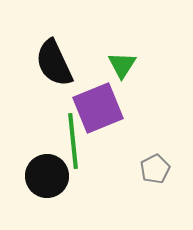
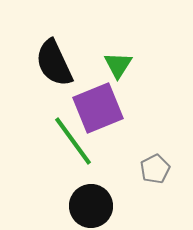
green triangle: moved 4 px left
green line: rotated 30 degrees counterclockwise
black circle: moved 44 px right, 30 px down
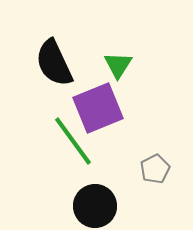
black circle: moved 4 px right
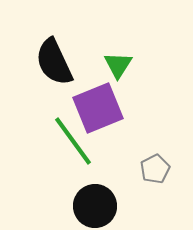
black semicircle: moved 1 px up
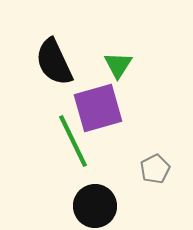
purple square: rotated 6 degrees clockwise
green line: rotated 10 degrees clockwise
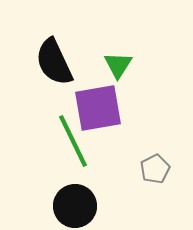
purple square: rotated 6 degrees clockwise
black circle: moved 20 px left
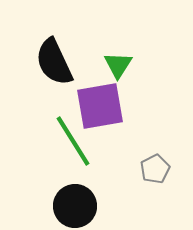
purple square: moved 2 px right, 2 px up
green line: rotated 6 degrees counterclockwise
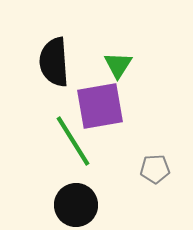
black semicircle: rotated 21 degrees clockwise
gray pentagon: rotated 24 degrees clockwise
black circle: moved 1 px right, 1 px up
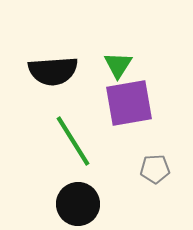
black semicircle: moved 1 px left, 9 px down; rotated 90 degrees counterclockwise
purple square: moved 29 px right, 3 px up
black circle: moved 2 px right, 1 px up
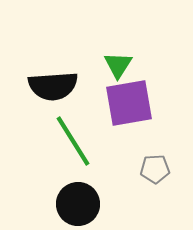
black semicircle: moved 15 px down
